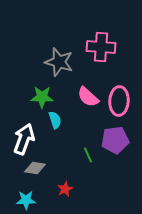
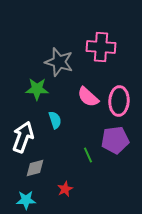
green star: moved 5 px left, 8 px up
white arrow: moved 1 px left, 2 px up
gray diamond: rotated 25 degrees counterclockwise
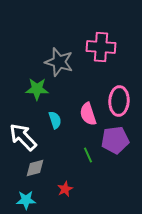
pink semicircle: moved 17 px down; rotated 30 degrees clockwise
white arrow: rotated 64 degrees counterclockwise
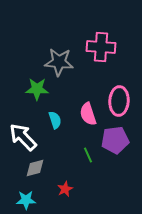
gray star: rotated 12 degrees counterclockwise
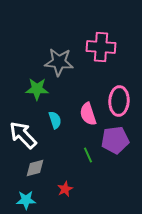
white arrow: moved 2 px up
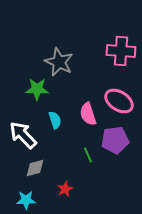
pink cross: moved 20 px right, 4 px down
gray star: rotated 20 degrees clockwise
pink ellipse: rotated 60 degrees counterclockwise
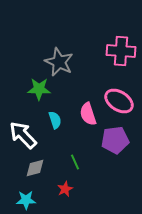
green star: moved 2 px right
green line: moved 13 px left, 7 px down
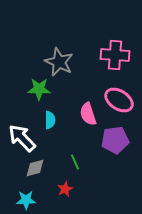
pink cross: moved 6 px left, 4 px down
pink ellipse: moved 1 px up
cyan semicircle: moved 5 px left; rotated 18 degrees clockwise
white arrow: moved 1 px left, 3 px down
